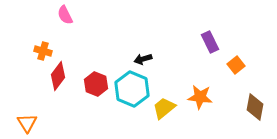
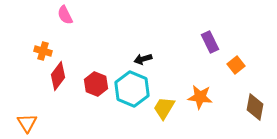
yellow trapezoid: rotated 20 degrees counterclockwise
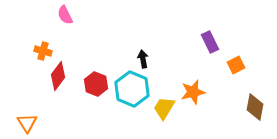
black arrow: rotated 96 degrees clockwise
orange square: rotated 12 degrees clockwise
orange star: moved 7 px left, 5 px up; rotated 20 degrees counterclockwise
